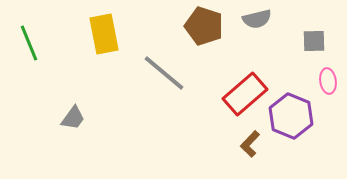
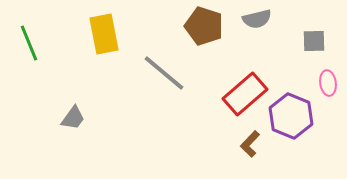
pink ellipse: moved 2 px down
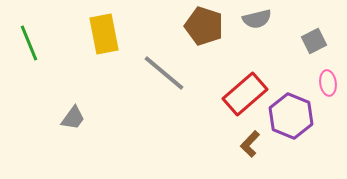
gray square: rotated 25 degrees counterclockwise
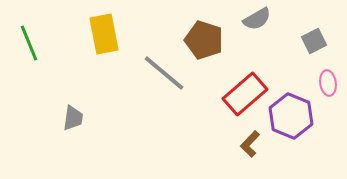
gray semicircle: rotated 16 degrees counterclockwise
brown pentagon: moved 14 px down
gray trapezoid: rotated 28 degrees counterclockwise
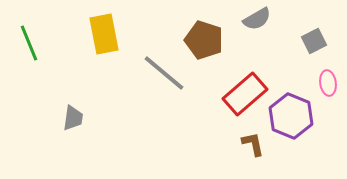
brown L-shape: moved 3 px right; rotated 124 degrees clockwise
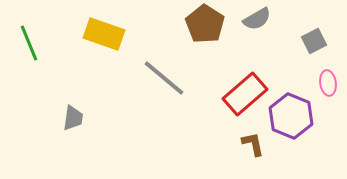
yellow rectangle: rotated 60 degrees counterclockwise
brown pentagon: moved 1 px right, 16 px up; rotated 15 degrees clockwise
gray line: moved 5 px down
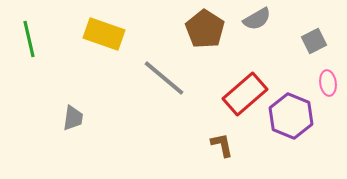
brown pentagon: moved 5 px down
green line: moved 4 px up; rotated 9 degrees clockwise
brown L-shape: moved 31 px left, 1 px down
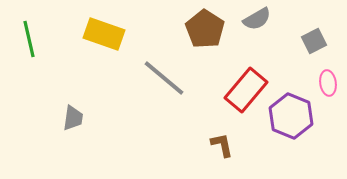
red rectangle: moved 1 px right, 4 px up; rotated 9 degrees counterclockwise
